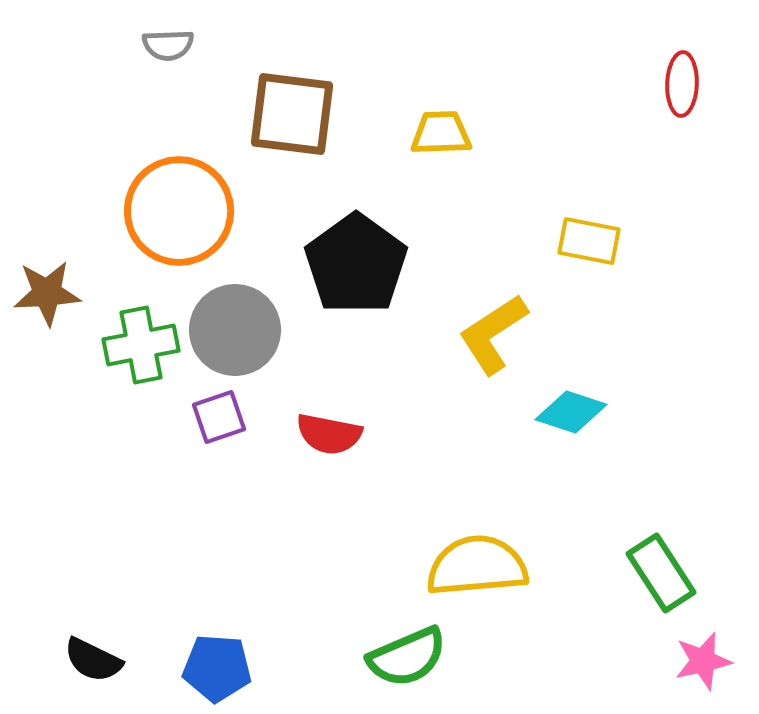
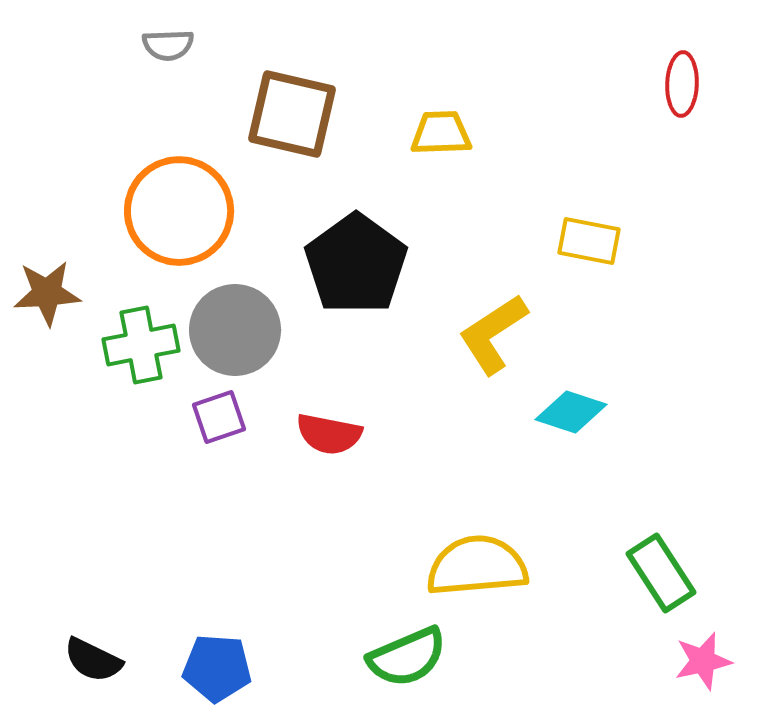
brown square: rotated 6 degrees clockwise
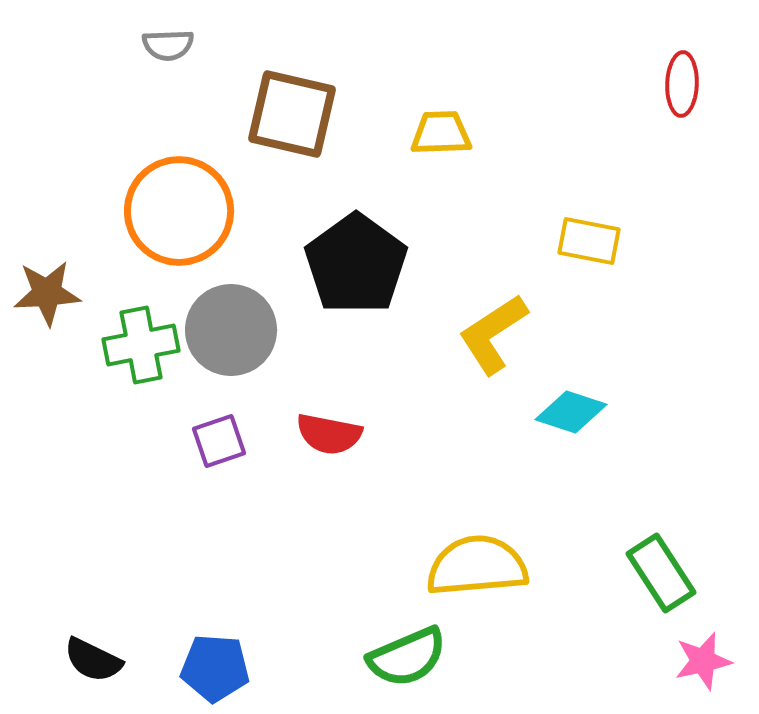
gray circle: moved 4 px left
purple square: moved 24 px down
blue pentagon: moved 2 px left
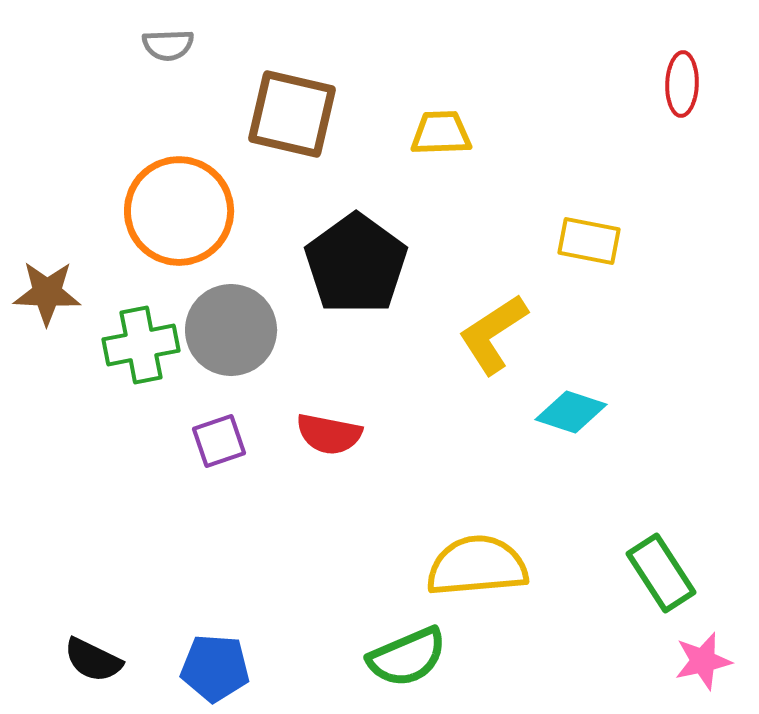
brown star: rotated 6 degrees clockwise
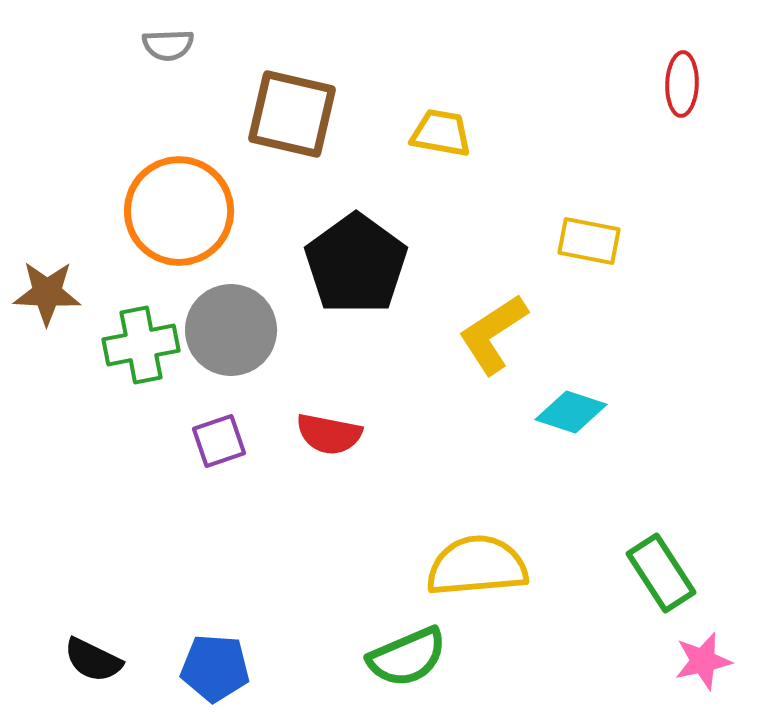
yellow trapezoid: rotated 12 degrees clockwise
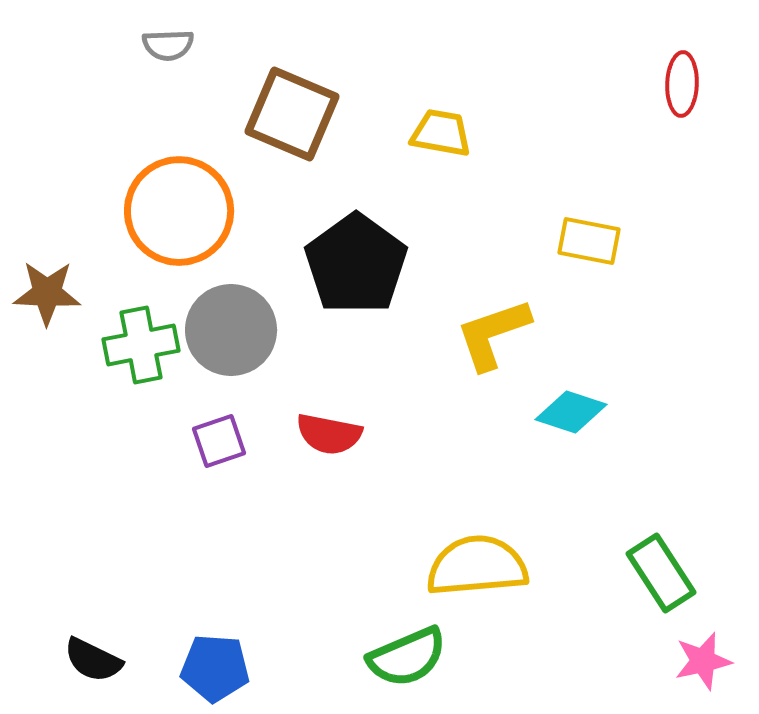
brown square: rotated 10 degrees clockwise
yellow L-shape: rotated 14 degrees clockwise
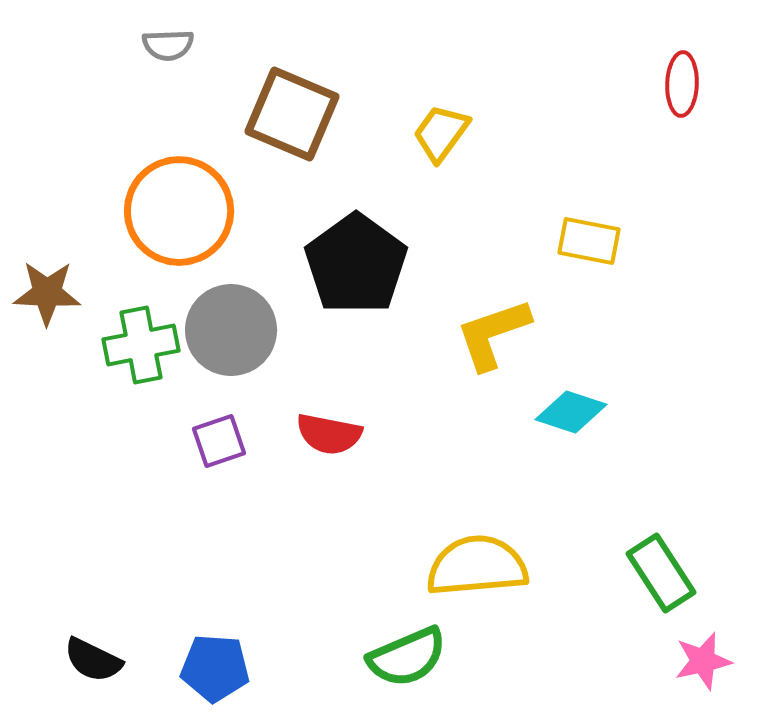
yellow trapezoid: rotated 64 degrees counterclockwise
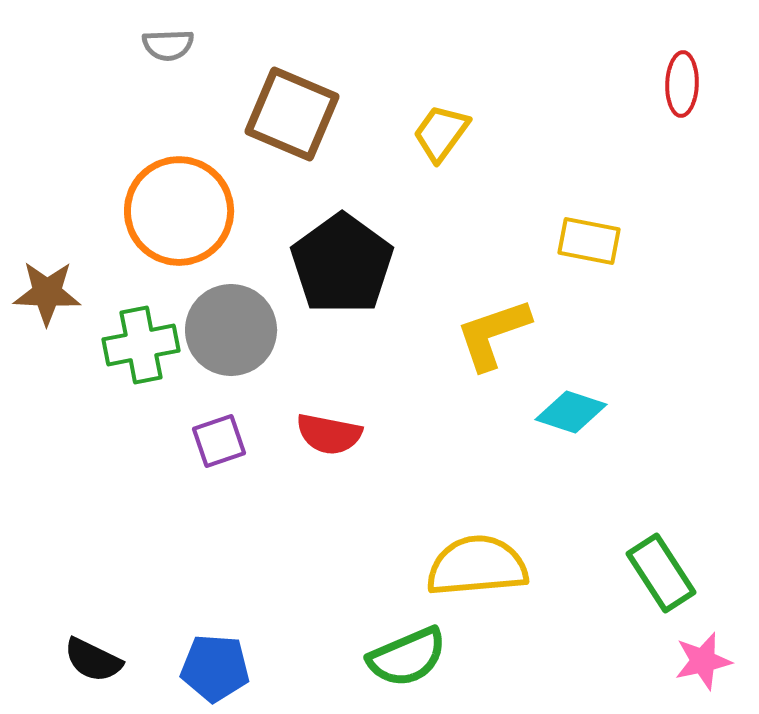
black pentagon: moved 14 px left
